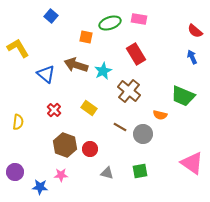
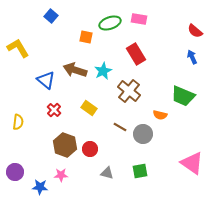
brown arrow: moved 1 px left, 5 px down
blue triangle: moved 6 px down
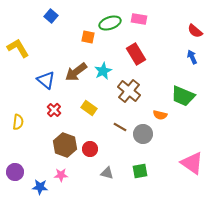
orange square: moved 2 px right
brown arrow: moved 1 px right, 2 px down; rotated 55 degrees counterclockwise
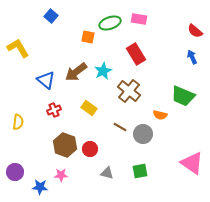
red cross: rotated 24 degrees clockwise
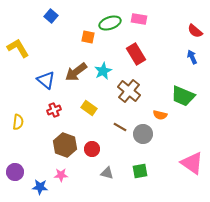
red circle: moved 2 px right
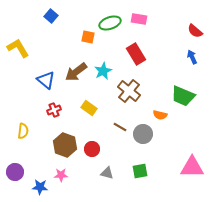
yellow semicircle: moved 5 px right, 9 px down
pink triangle: moved 4 px down; rotated 35 degrees counterclockwise
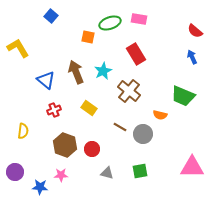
brown arrow: rotated 105 degrees clockwise
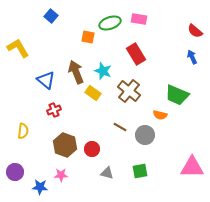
cyan star: rotated 24 degrees counterclockwise
green trapezoid: moved 6 px left, 1 px up
yellow rectangle: moved 4 px right, 15 px up
gray circle: moved 2 px right, 1 px down
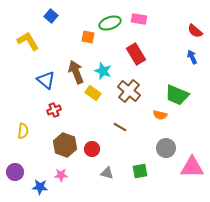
yellow L-shape: moved 10 px right, 7 px up
gray circle: moved 21 px right, 13 px down
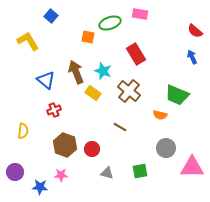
pink rectangle: moved 1 px right, 5 px up
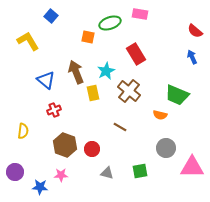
cyan star: moved 3 px right; rotated 24 degrees clockwise
yellow rectangle: rotated 42 degrees clockwise
